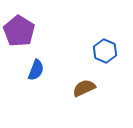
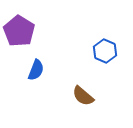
brown semicircle: moved 1 px left, 8 px down; rotated 115 degrees counterclockwise
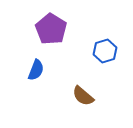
purple pentagon: moved 32 px right, 2 px up
blue hexagon: rotated 20 degrees clockwise
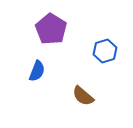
blue semicircle: moved 1 px right, 1 px down
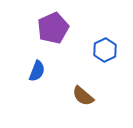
purple pentagon: moved 2 px right, 1 px up; rotated 16 degrees clockwise
blue hexagon: moved 1 px up; rotated 10 degrees counterclockwise
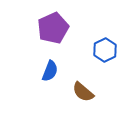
blue semicircle: moved 13 px right
brown semicircle: moved 4 px up
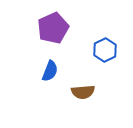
brown semicircle: rotated 45 degrees counterclockwise
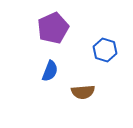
blue hexagon: rotated 15 degrees counterclockwise
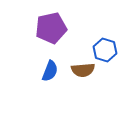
purple pentagon: moved 2 px left; rotated 12 degrees clockwise
brown semicircle: moved 22 px up
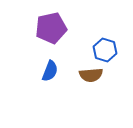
brown semicircle: moved 8 px right, 5 px down
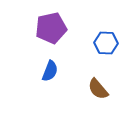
blue hexagon: moved 1 px right, 7 px up; rotated 15 degrees counterclockwise
brown semicircle: moved 7 px right, 14 px down; rotated 55 degrees clockwise
